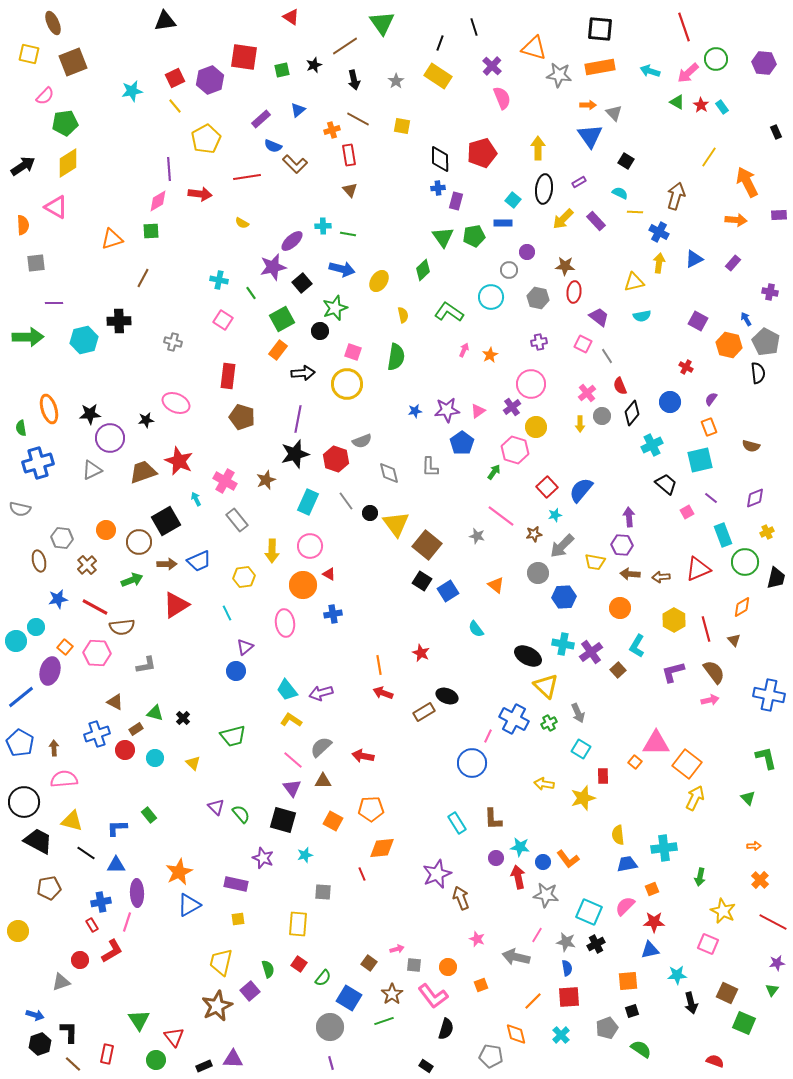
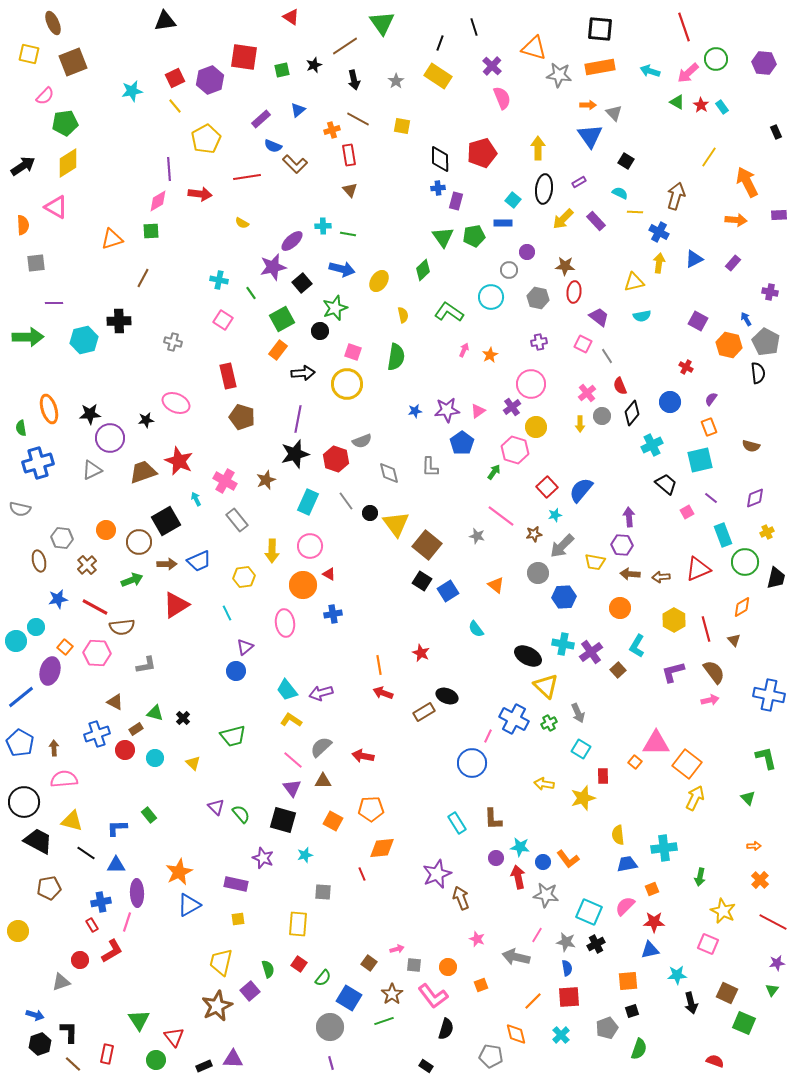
red rectangle at (228, 376): rotated 20 degrees counterclockwise
green semicircle at (641, 1049): moved 2 px left; rotated 75 degrees clockwise
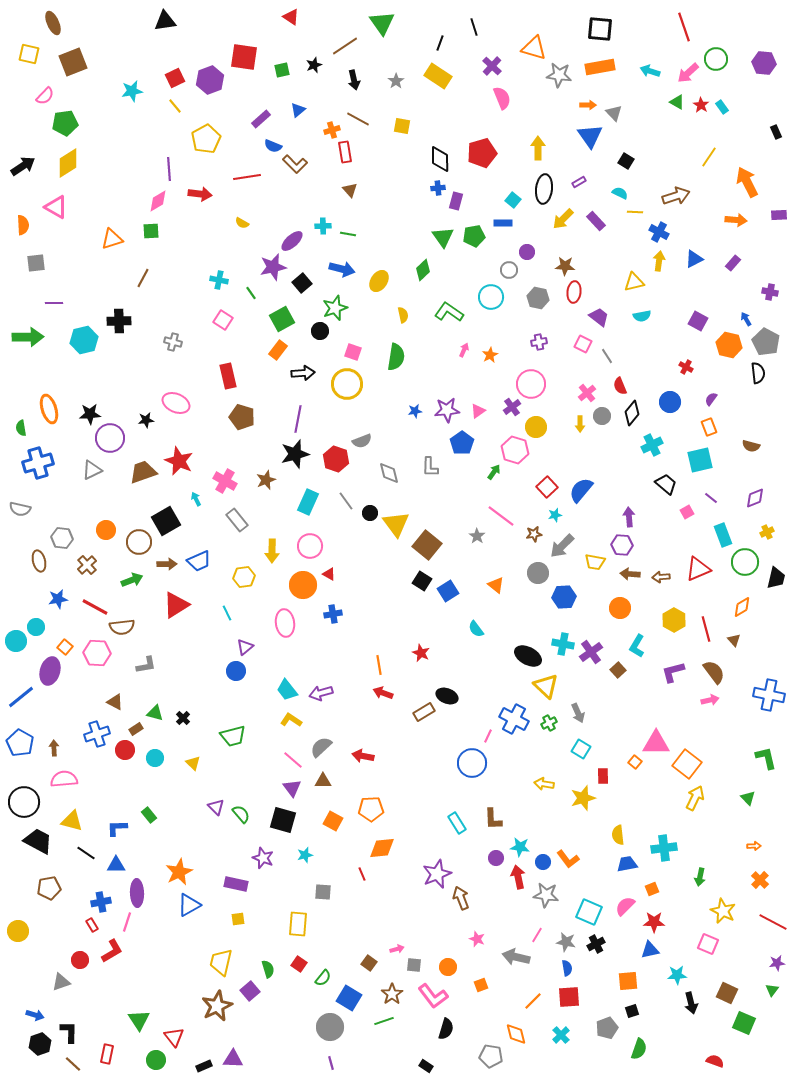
red rectangle at (349, 155): moved 4 px left, 3 px up
brown arrow at (676, 196): rotated 56 degrees clockwise
yellow arrow at (659, 263): moved 2 px up
gray star at (477, 536): rotated 21 degrees clockwise
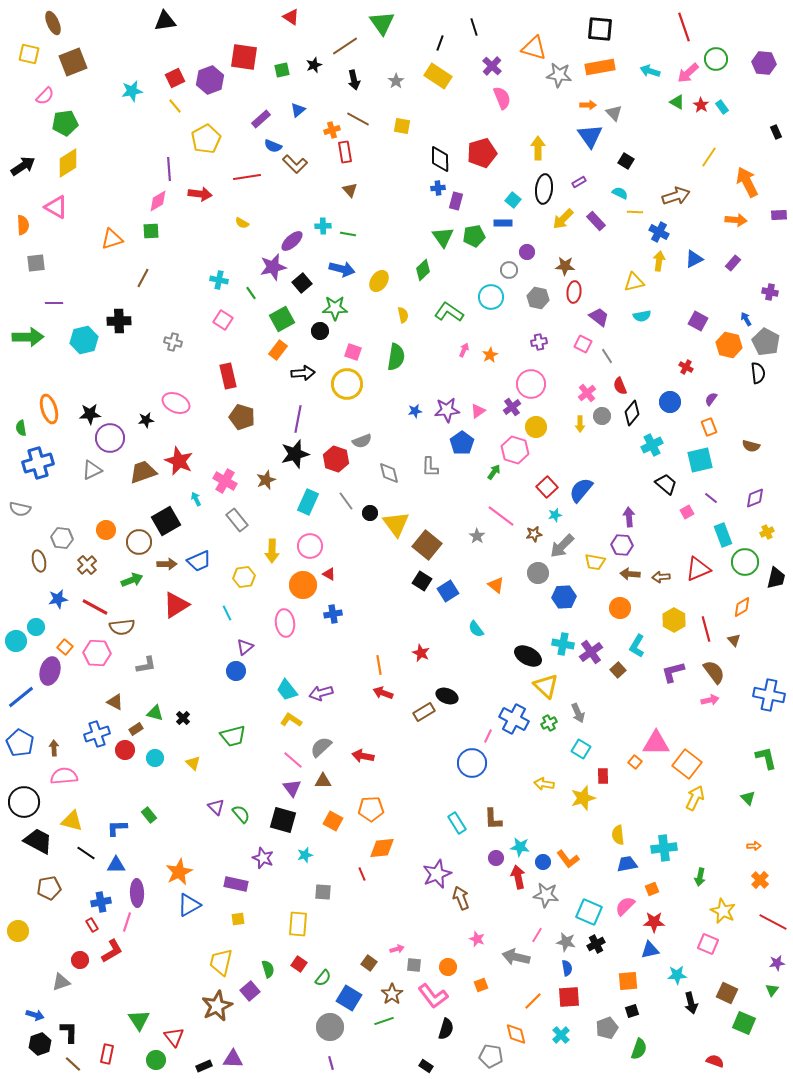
green star at (335, 308): rotated 20 degrees clockwise
pink semicircle at (64, 779): moved 3 px up
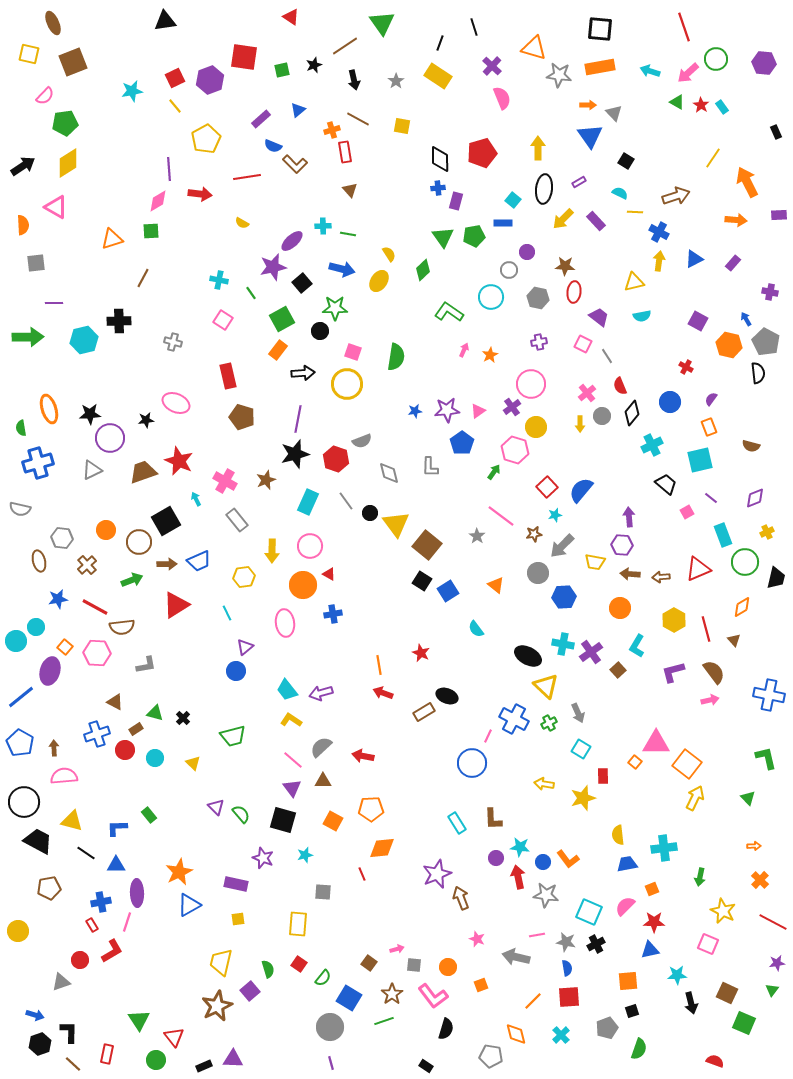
yellow line at (709, 157): moved 4 px right, 1 px down
yellow semicircle at (403, 315): moved 14 px left, 61 px up; rotated 21 degrees counterclockwise
pink line at (537, 935): rotated 49 degrees clockwise
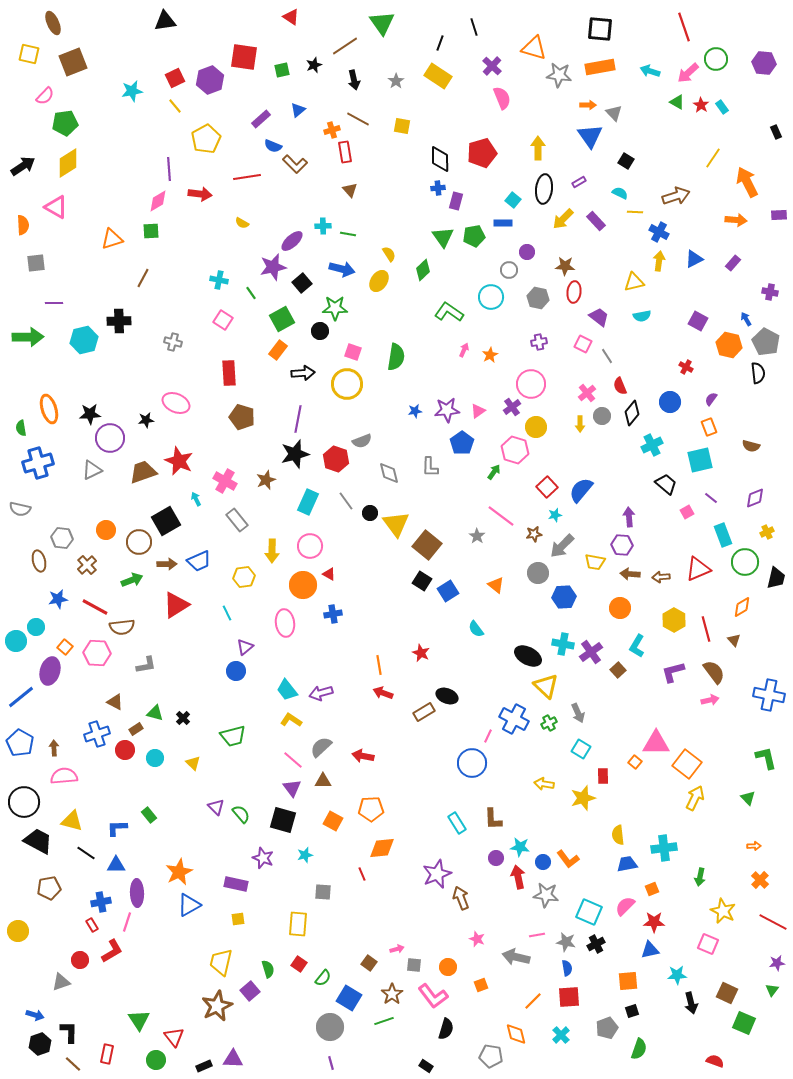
red rectangle at (228, 376): moved 1 px right, 3 px up; rotated 10 degrees clockwise
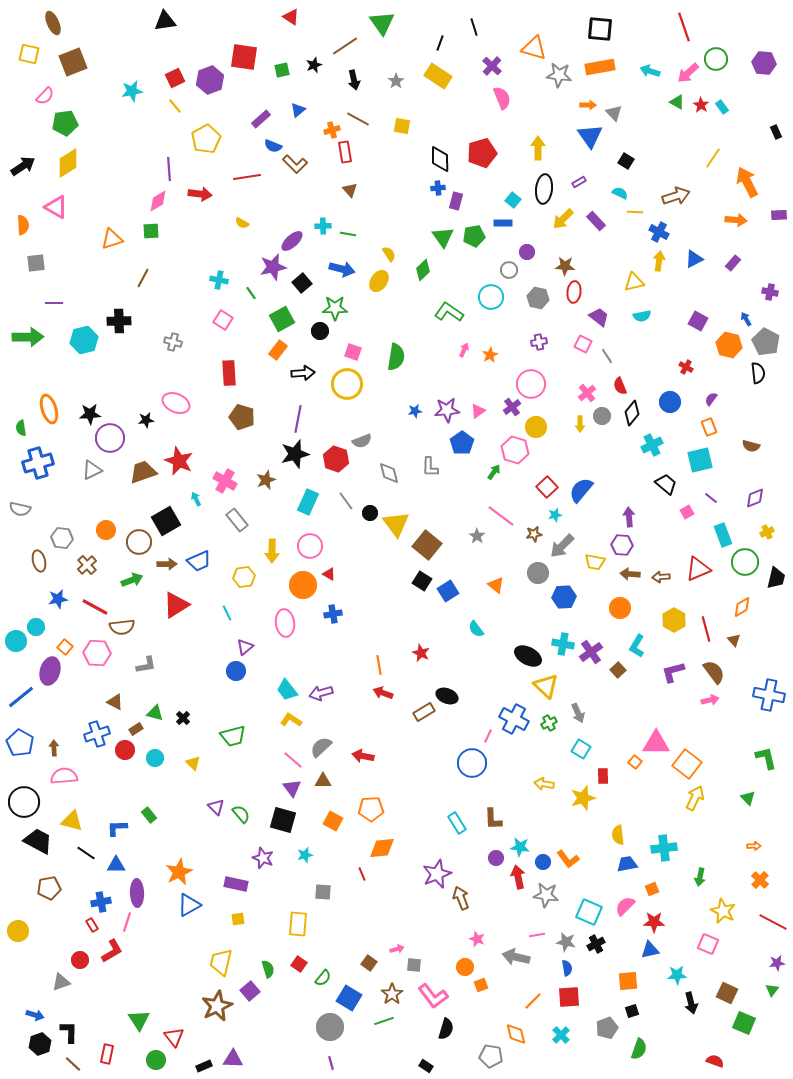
orange circle at (448, 967): moved 17 px right
